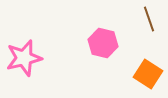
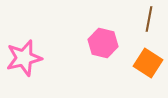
brown line: rotated 30 degrees clockwise
orange square: moved 11 px up
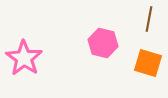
pink star: rotated 24 degrees counterclockwise
orange square: rotated 16 degrees counterclockwise
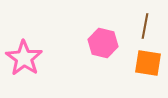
brown line: moved 4 px left, 7 px down
orange square: rotated 8 degrees counterclockwise
